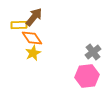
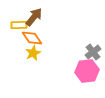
pink hexagon: moved 5 px up
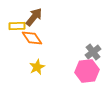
yellow rectangle: moved 2 px left, 1 px down
yellow star: moved 4 px right, 14 px down
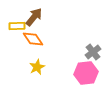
orange diamond: moved 1 px right, 1 px down
pink hexagon: moved 1 px left, 2 px down
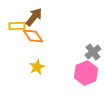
orange diamond: moved 3 px up
pink hexagon: rotated 15 degrees counterclockwise
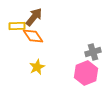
gray cross: rotated 21 degrees clockwise
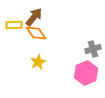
yellow rectangle: moved 3 px left, 1 px up
orange diamond: moved 3 px right, 3 px up
gray cross: moved 3 px up
yellow star: moved 1 px right, 5 px up
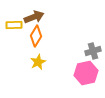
brown arrow: rotated 30 degrees clockwise
orange diamond: moved 3 px down; rotated 65 degrees clockwise
gray cross: moved 2 px down
pink hexagon: rotated 10 degrees clockwise
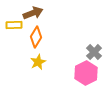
brown arrow: moved 1 px left, 4 px up
orange diamond: moved 1 px down
gray cross: moved 1 px right, 1 px down; rotated 28 degrees counterclockwise
pink hexagon: rotated 15 degrees counterclockwise
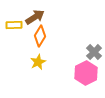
brown arrow: moved 2 px right, 4 px down; rotated 12 degrees counterclockwise
orange diamond: moved 4 px right, 1 px up
